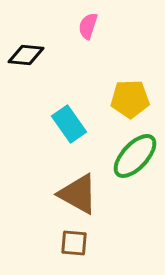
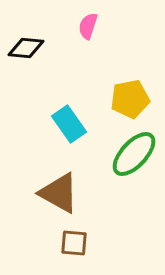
black diamond: moved 7 px up
yellow pentagon: rotated 9 degrees counterclockwise
green ellipse: moved 1 px left, 2 px up
brown triangle: moved 19 px left, 1 px up
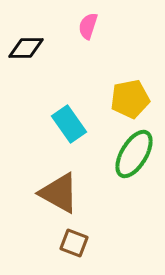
black diamond: rotated 6 degrees counterclockwise
green ellipse: rotated 12 degrees counterclockwise
brown square: rotated 16 degrees clockwise
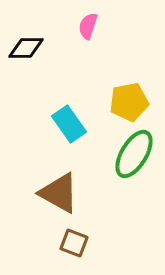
yellow pentagon: moved 1 px left, 3 px down
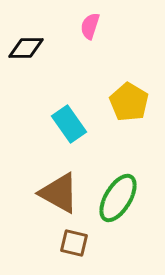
pink semicircle: moved 2 px right
yellow pentagon: rotated 30 degrees counterclockwise
green ellipse: moved 16 px left, 44 px down
brown square: rotated 8 degrees counterclockwise
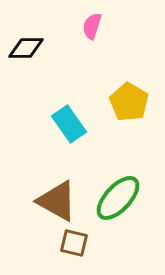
pink semicircle: moved 2 px right
brown triangle: moved 2 px left, 8 px down
green ellipse: rotated 12 degrees clockwise
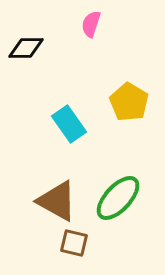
pink semicircle: moved 1 px left, 2 px up
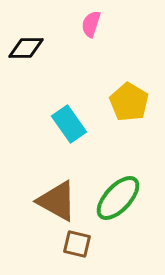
brown square: moved 3 px right, 1 px down
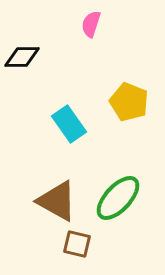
black diamond: moved 4 px left, 9 px down
yellow pentagon: rotated 9 degrees counterclockwise
